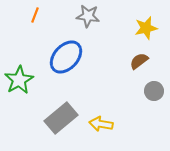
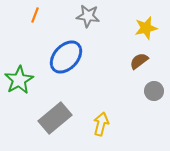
gray rectangle: moved 6 px left
yellow arrow: rotated 95 degrees clockwise
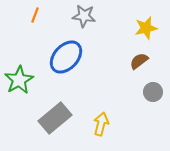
gray star: moved 4 px left
gray circle: moved 1 px left, 1 px down
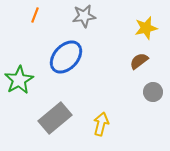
gray star: rotated 15 degrees counterclockwise
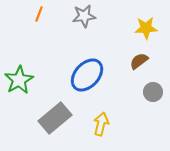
orange line: moved 4 px right, 1 px up
yellow star: rotated 10 degrees clockwise
blue ellipse: moved 21 px right, 18 px down
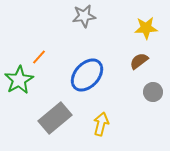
orange line: moved 43 px down; rotated 21 degrees clockwise
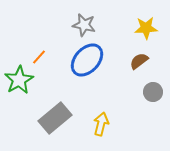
gray star: moved 9 px down; rotated 20 degrees clockwise
blue ellipse: moved 15 px up
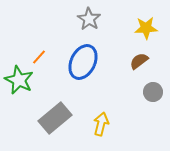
gray star: moved 5 px right, 6 px up; rotated 20 degrees clockwise
blue ellipse: moved 4 px left, 2 px down; rotated 16 degrees counterclockwise
green star: rotated 16 degrees counterclockwise
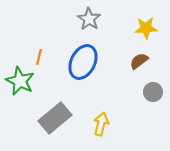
orange line: rotated 28 degrees counterclockwise
green star: moved 1 px right, 1 px down
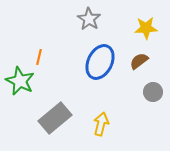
blue ellipse: moved 17 px right
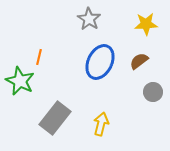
yellow star: moved 4 px up
gray rectangle: rotated 12 degrees counterclockwise
